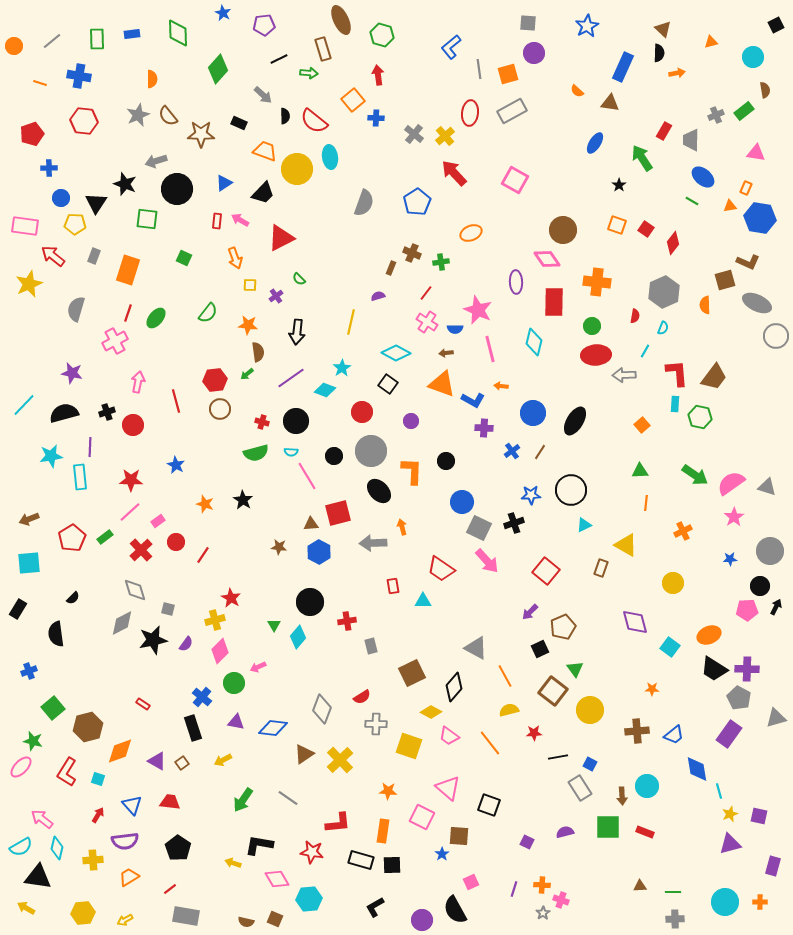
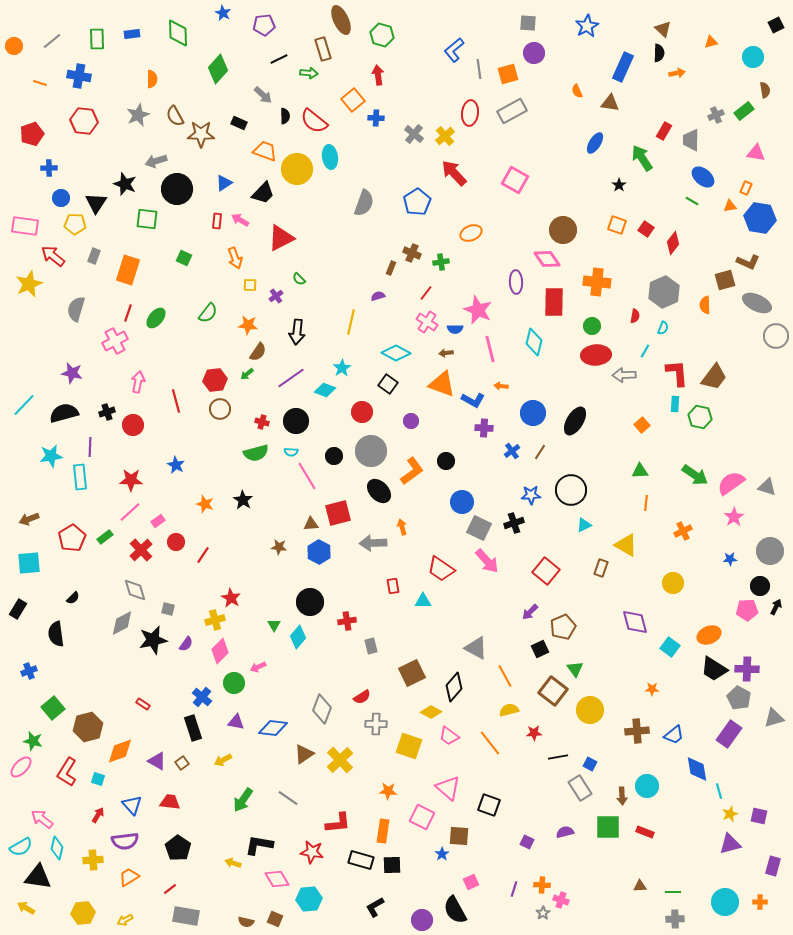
blue L-shape at (451, 47): moved 3 px right, 3 px down
orange semicircle at (577, 91): rotated 24 degrees clockwise
brown semicircle at (168, 116): moved 7 px right; rotated 10 degrees clockwise
brown semicircle at (258, 352): rotated 42 degrees clockwise
orange L-shape at (412, 471): rotated 52 degrees clockwise
gray triangle at (776, 718): moved 2 px left
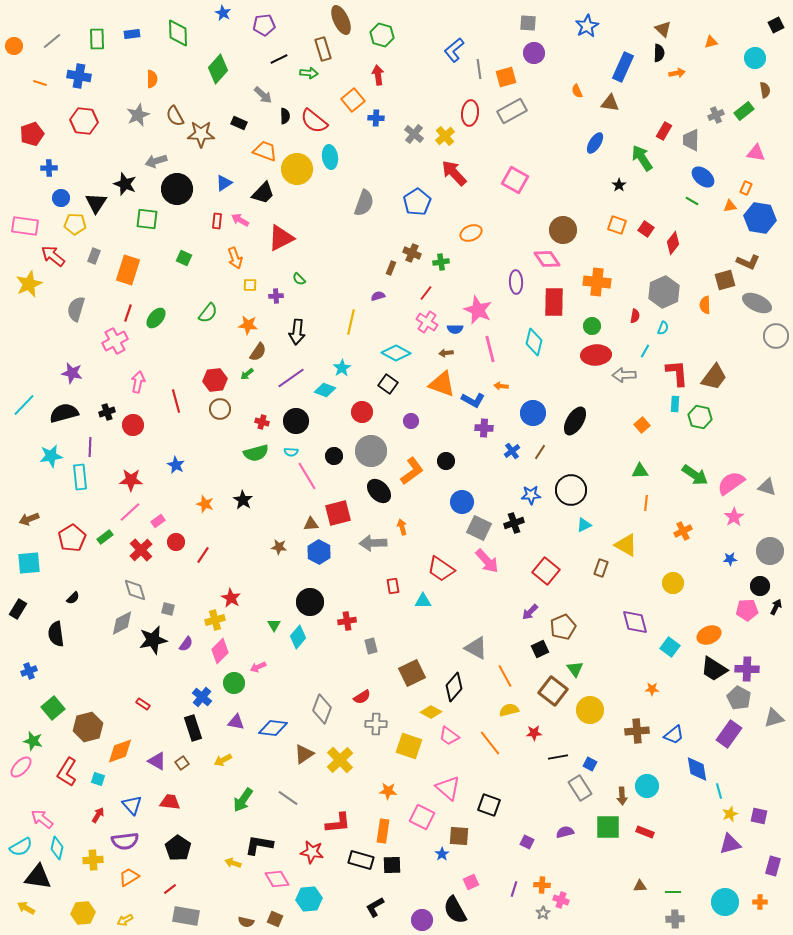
cyan circle at (753, 57): moved 2 px right, 1 px down
orange square at (508, 74): moved 2 px left, 3 px down
purple cross at (276, 296): rotated 32 degrees clockwise
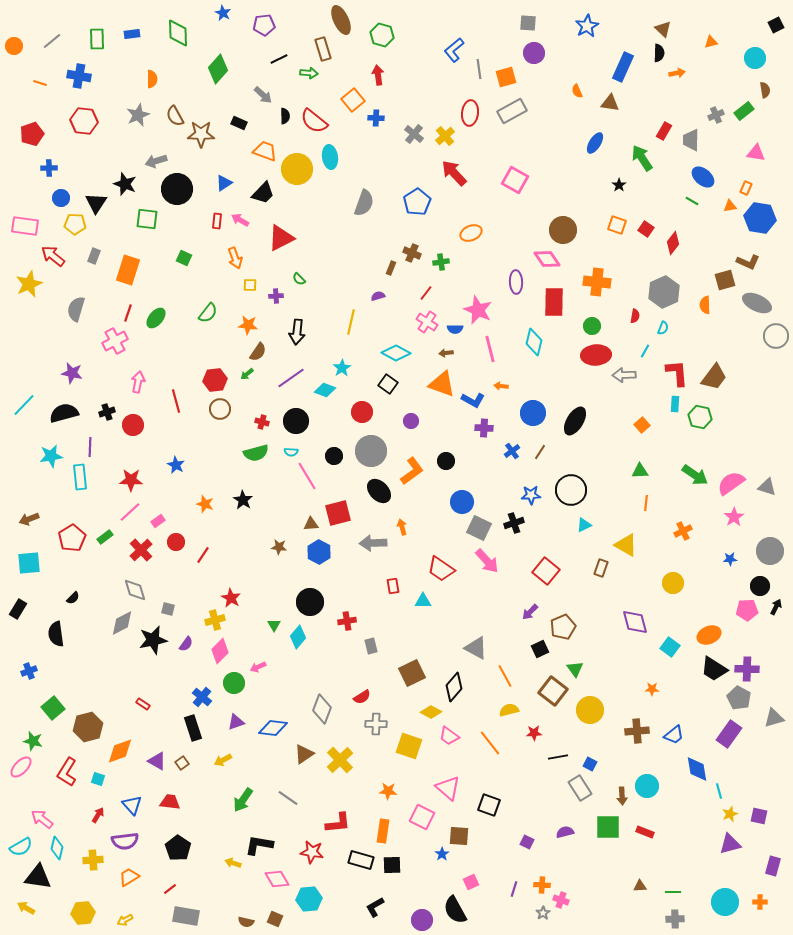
purple triangle at (236, 722): rotated 30 degrees counterclockwise
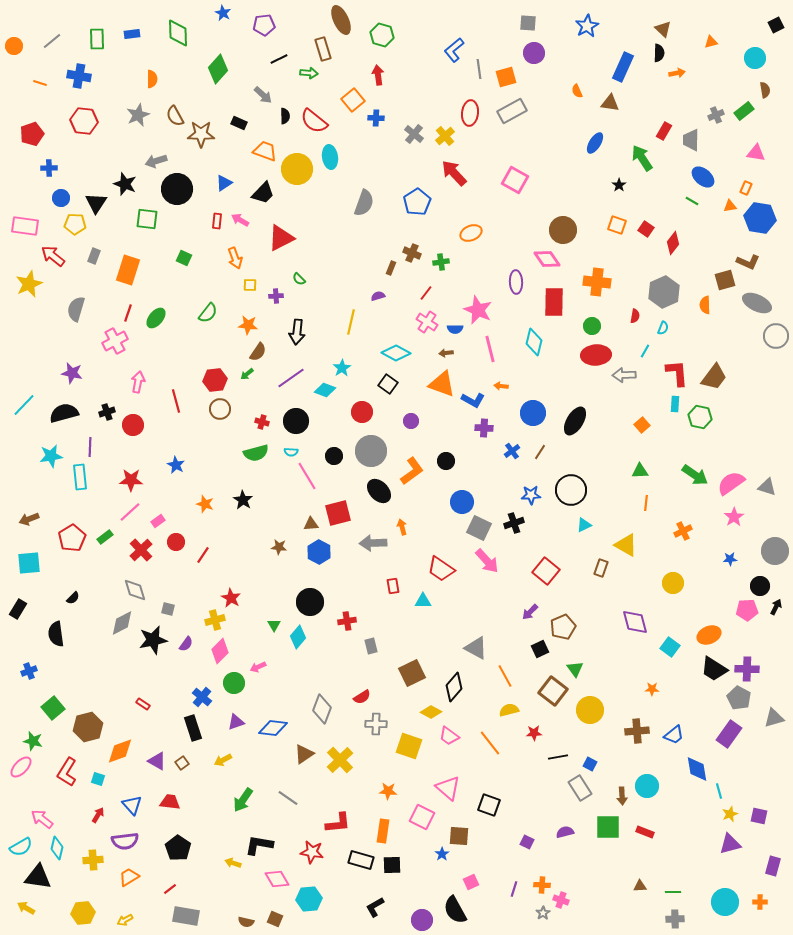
gray circle at (770, 551): moved 5 px right
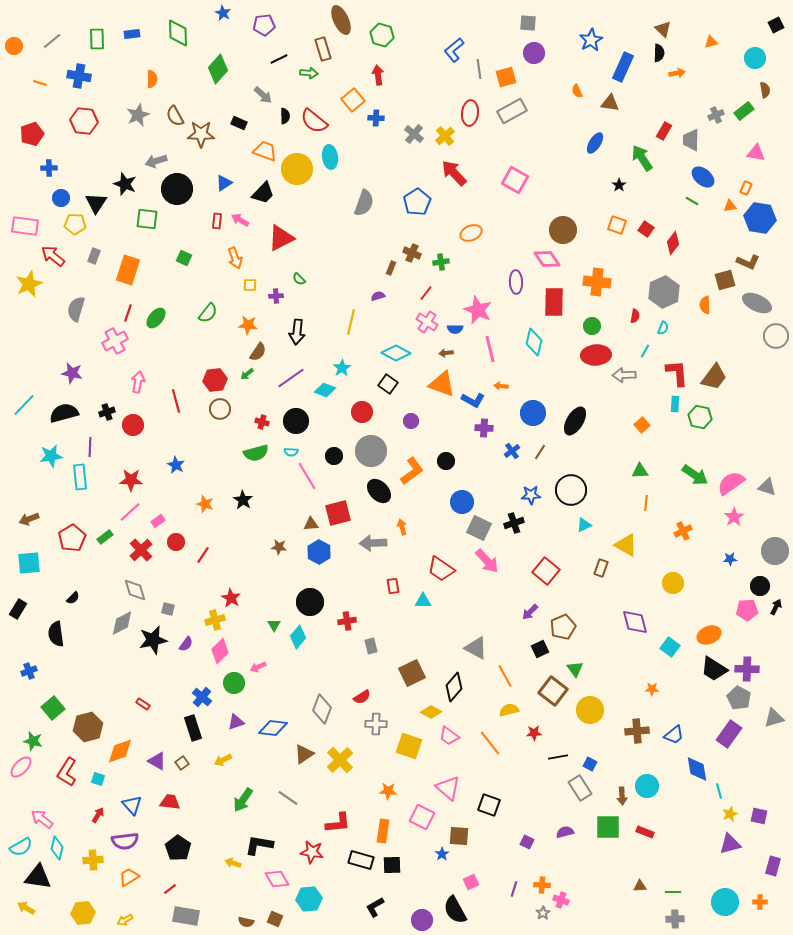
blue star at (587, 26): moved 4 px right, 14 px down
